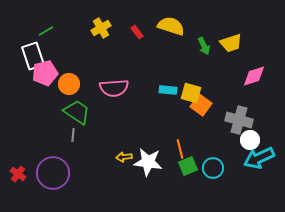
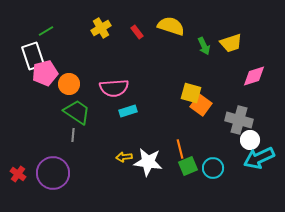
cyan rectangle: moved 40 px left, 21 px down; rotated 24 degrees counterclockwise
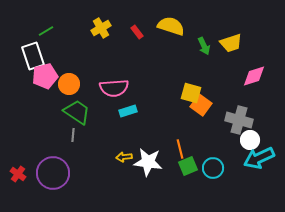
pink pentagon: moved 3 px down
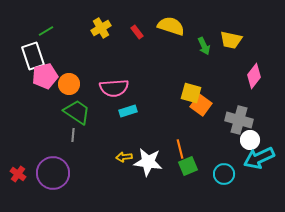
yellow trapezoid: moved 3 px up; rotated 30 degrees clockwise
pink diamond: rotated 35 degrees counterclockwise
cyan circle: moved 11 px right, 6 px down
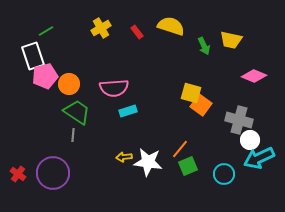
pink diamond: rotated 75 degrees clockwise
orange line: rotated 54 degrees clockwise
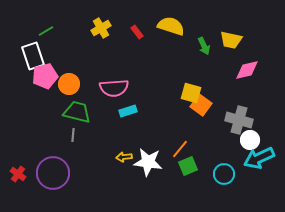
pink diamond: moved 7 px left, 6 px up; rotated 35 degrees counterclockwise
green trapezoid: rotated 20 degrees counterclockwise
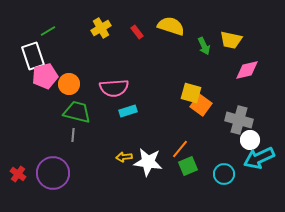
green line: moved 2 px right
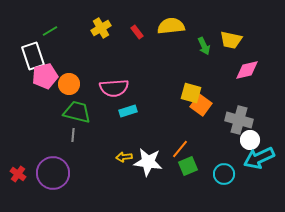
yellow semicircle: rotated 24 degrees counterclockwise
green line: moved 2 px right
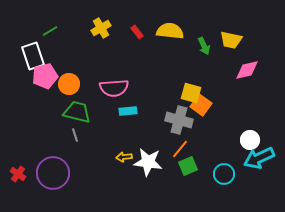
yellow semicircle: moved 1 px left, 5 px down; rotated 12 degrees clockwise
cyan rectangle: rotated 12 degrees clockwise
gray cross: moved 60 px left
gray line: moved 2 px right; rotated 24 degrees counterclockwise
